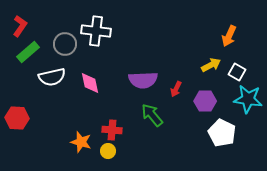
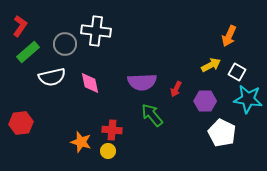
purple semicircle: moved 1 px left, 2 px down
red hexagon: moved 4 px right, 5 px down; rotated 10 degrees counterclockwise
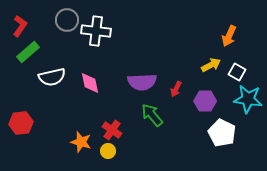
gray circle: moved 2 px right, 24 px up
red cross: rotated 30 degrees clockwise
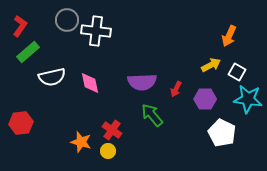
purple hexagon: moved 2 px up
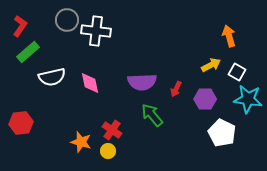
orange arrow: rotated 140 degrees clockwise
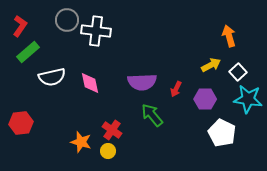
white square: moved 1 px right; rotated 18 degrees clockwise
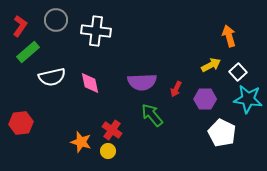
gray circle: moved 11 px left
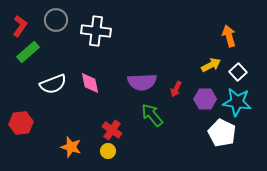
white semicircle: moved 1 px right, 7 px down; rotated 8 degrees counterclockwise
cyan star: moved 11 px left, 3 px down
orange star: moved 10 px left, 5 px down
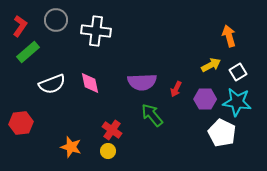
white square: rotated 12 degrees clockwise
white semicircle: moved 1 px left
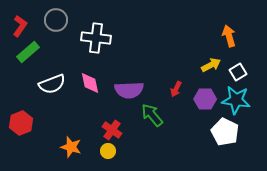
white cross: moved 7 px down
purple semicircle: moved 13 px left, 8 px down
cyan star: moved 1 px left, 2 px up
red hexagon: rotated 15 degrees counterclockwise
white pentagon: moved 3 px right, 1 px up
